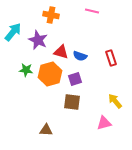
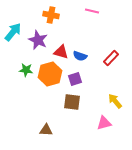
red rectangle: rotated 63 degrees clockwise
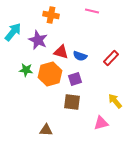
pink triangle: moved 3 px left
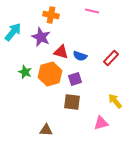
purple star: moved 3 px right, 3 px up
green star: moved 1 px left, 2 px down; rotated 16 degrees clockwise
